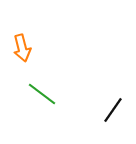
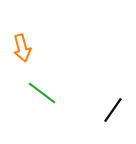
green line: moved 1 px up
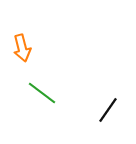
black line: moved 5 px left
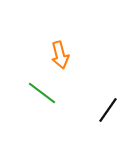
orange arrow: moved 38 px right, 7 px down
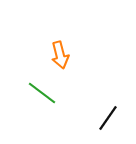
black line: moved 8 px down
